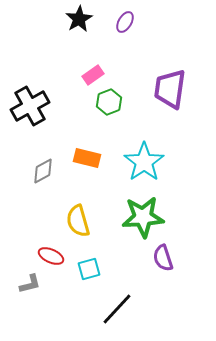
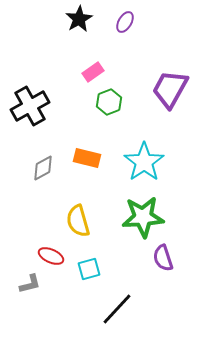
pink rectangle: moved 3 px up
purple trapezoid: rotated 21 degrees clockwise
gray diamond: moved 3 px up
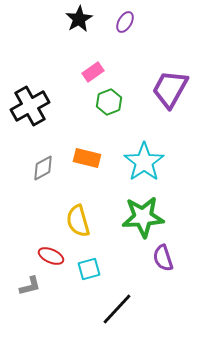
gray L-shape: moved 2 px down
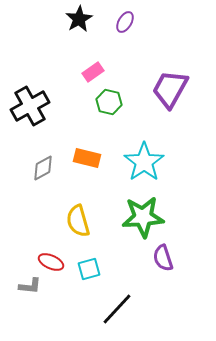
green hexagon: rotated 25 degrees counterclockwise
red ellipse: moved 6 px down
gray L-shape: rotated 20 degrees clockwise
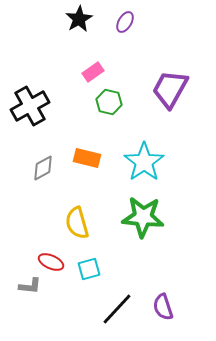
green star: rotated 9 degrees clockwise
yellow semicircle: moved 1 px left, 2 px down
purple semicircle: moved 49 px down
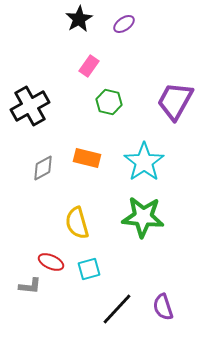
purple ellipse: moved 1 px left, 2 px down; rotated 25 degrees clockwise
pink rectangle: moved 4 px left, 6 px up; rotated 20 degrees counterclockwise
purple trapezoid: moved 5 px right, 12 px down
